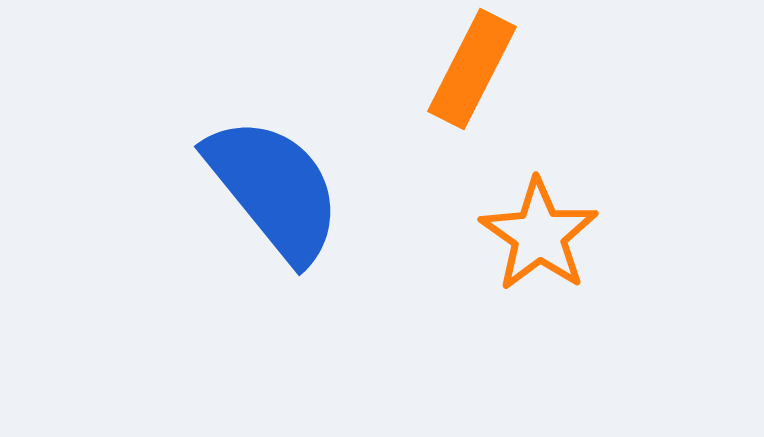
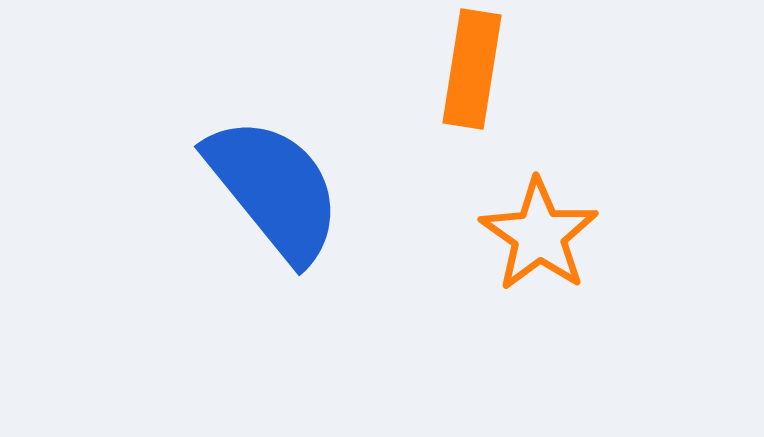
orange rectangle: rotated 18 degrees counterclockwise
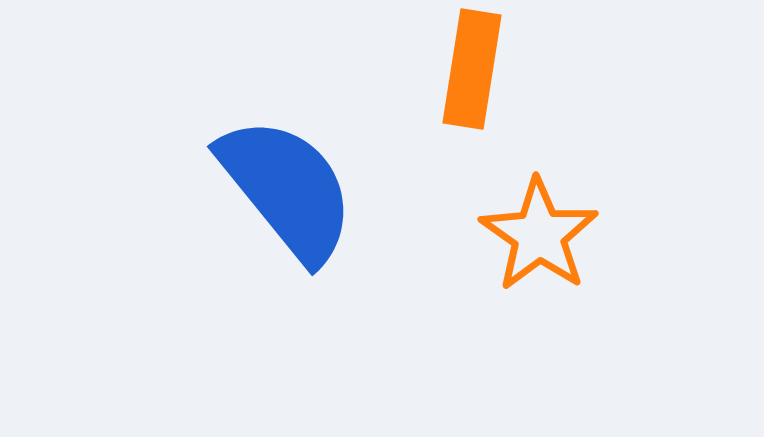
blue semicircle: moved 13 px right
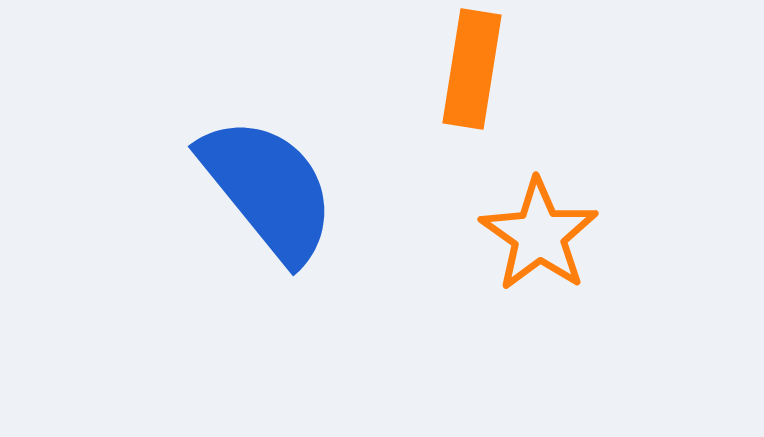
blue semicircle: moved 19 px left
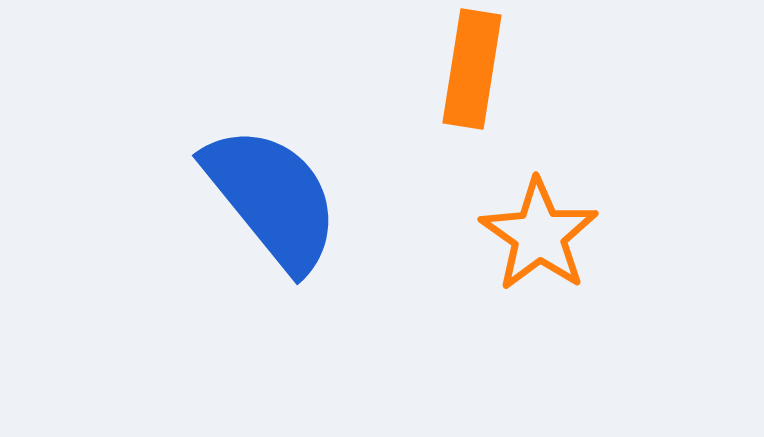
blue semicircle: moved 4 px right, 9 px down
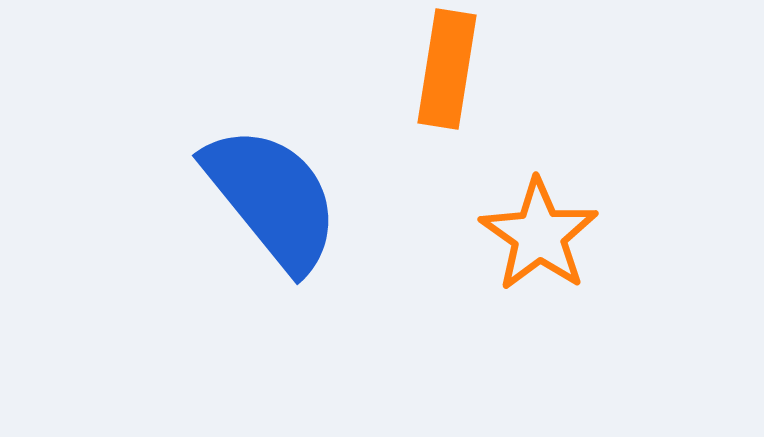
orange rectangle: moved 25 px left
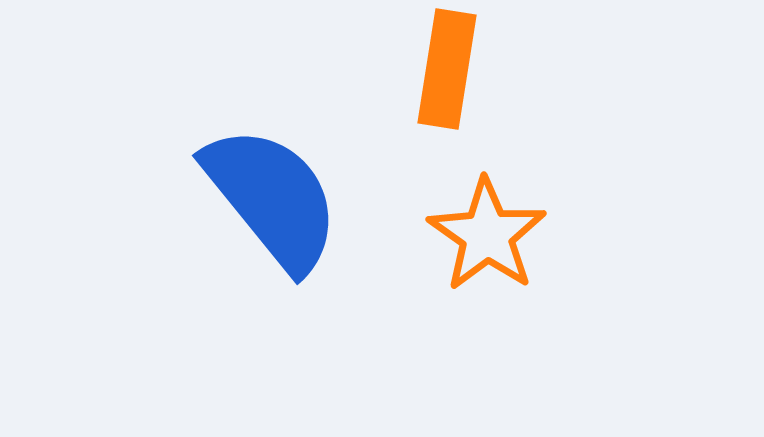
orange star: moved 52 px left
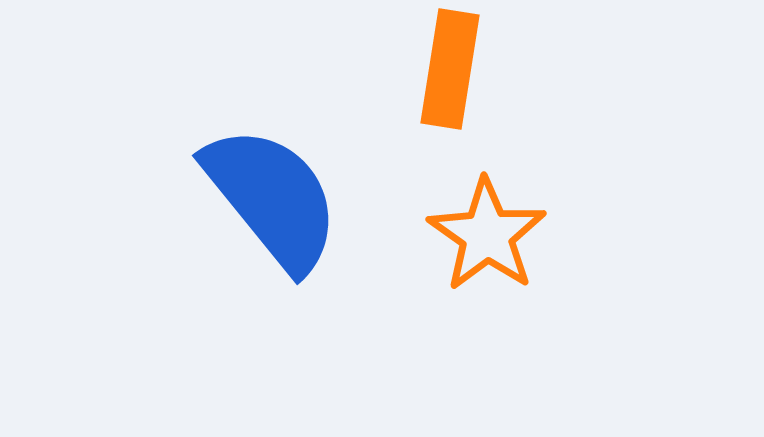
orange rectangle: moved 3 px right
